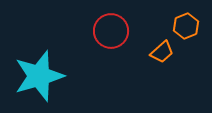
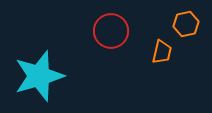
orange hexagon: moved 2 px up; rotated 10 degrees clockwise
orange trapezoid: rotated 35 degrees counterclockwise
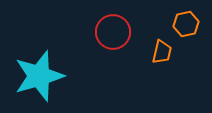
red circle: moved 2 px right, 1 px down
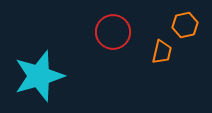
orange hexagon: moved 1 px left, 1 px down
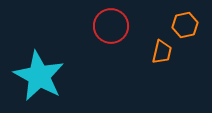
red circle: moved 2 px left, 6 px up
cyan star: rotated 27 degrees counterclockwise
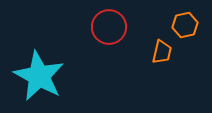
red circle: moved 2 px left, 1 px down
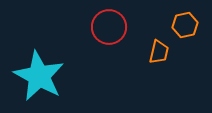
orange trapezoid: moved 3 px left
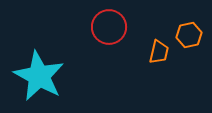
orange hexagon: moved 4 px right, 10 px down
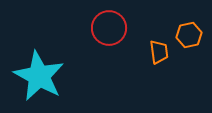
red circle: moved 1 px down
orange trapezoid: rotated 20 degrees counterclockwise
